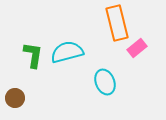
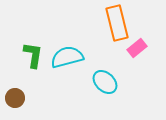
cyan semicircle: moved 5 px down
cyan ellipse: rotated 25 degrees counterclockwise
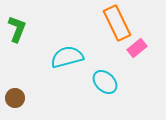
orange rectangle: rotated 12 degrees counterclockwise
green L-shape: moved 16 px left, 26 px up; rotated 12 degrees clockwise
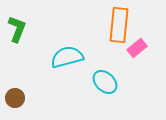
orange rectangle: moved 2 px right, 2 px down; rotated 32 degrees clockwise
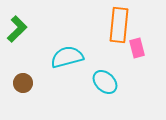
green L-shape: rotated 24 degrees clockwise
pink rectangle: rotated 66 degrees counterclockwise
brown circle: moved 8 px right, 15 px up
